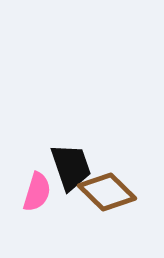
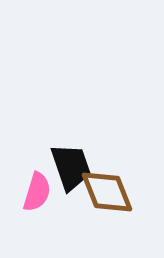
brown diamond: rotated 24 degrees clockwise
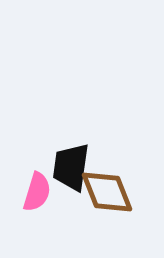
black trapezoid: rotated 153 degrees counterclockwise
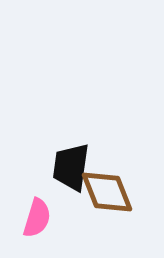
pink semicircle: moved 26 px down
